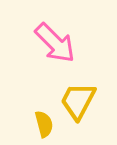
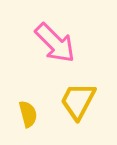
yellow semicircle: moved 16 px left, 10 px up
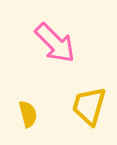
yellow trapezoid: moved 11 px right, 5 px down; rotated 12 degrees counterclockwise
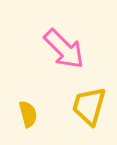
pink arrow: moved 9 px right, 6 px down
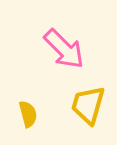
yellow trapezoid: moved 1 px left, 1 px up
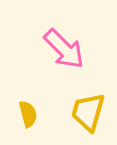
yellow trapezoid: moved 7 px down
